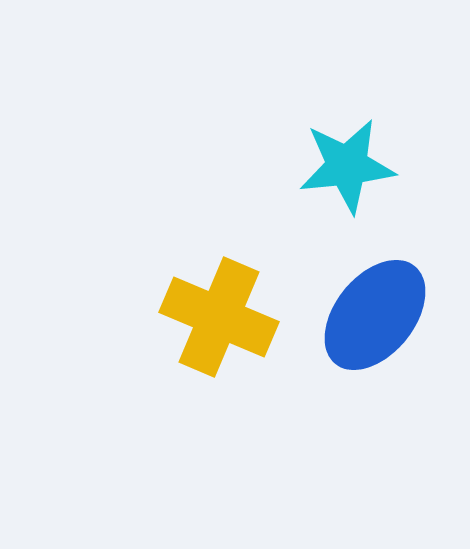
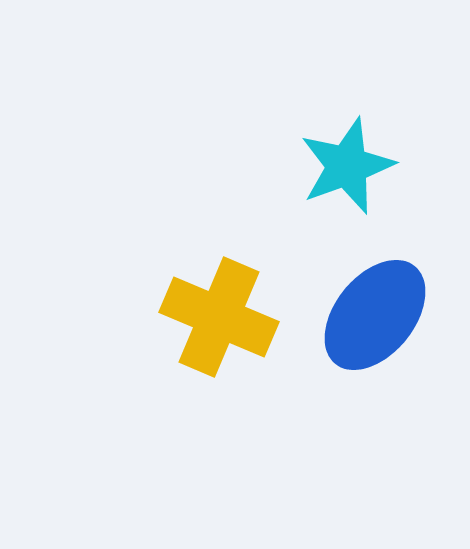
cyan star: rotated 14 degrees counterclockwise
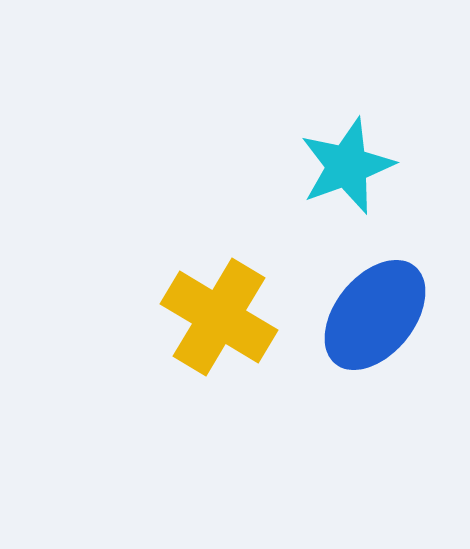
yellow cross: rotated 8 degrees clockwise
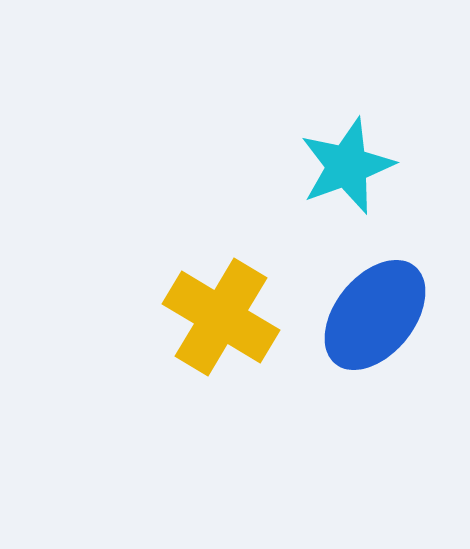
yellow cross: moved 2 px right
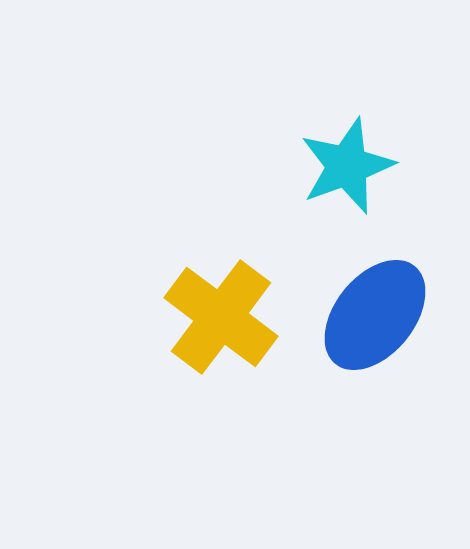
yellow cross: rotated 6 degrees clockwise
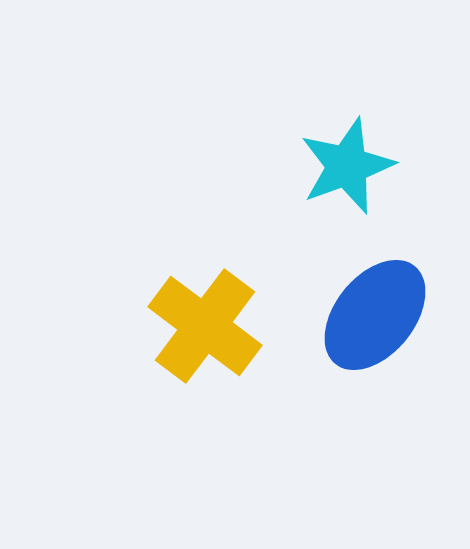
yellow cross: moved 16 px left, 9 px down
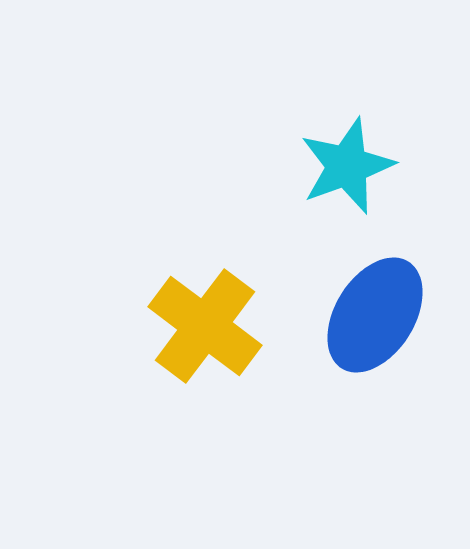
blue ellipse: rotated 7 degrees counterclockwise
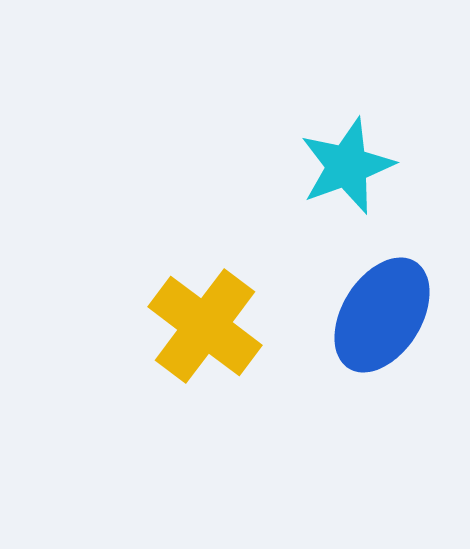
blue ellipse: moved 7 px right
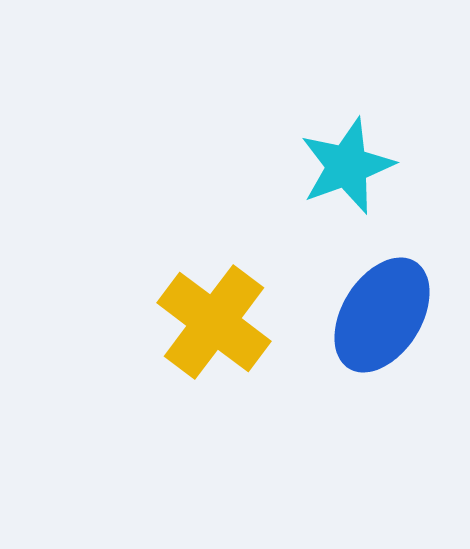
yellow cross: moved 9 px right, 4 px up
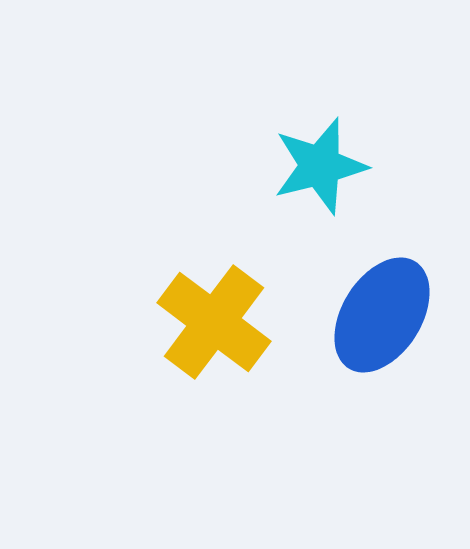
cyan star: moved 27 px left; rotated 6 degrees clockwise
